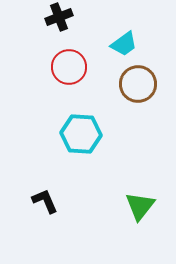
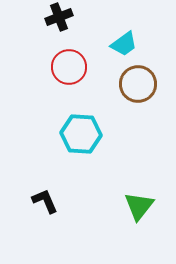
green triangle: moved 1 px left
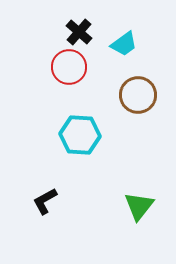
black cross: moved 20 px right, 15 px down; rotated 28 degrees counterclockwise
brown circle: moved 11 px down
cyan hexagon: moved 1 px left, 1 px down
black L-shape: rotated 96 degrees counterclockwise
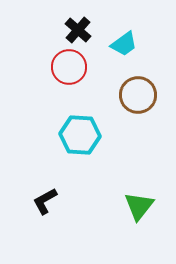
black cross: moved 1 px left, 2 px up
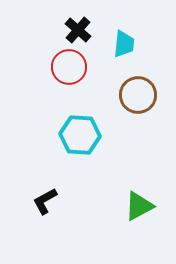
cyan trapezoid: rotated 48 degrees counterclockwise
green triangle: rotated 24 degrees clockwise
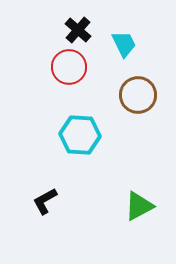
cyan trapezoid: rotated 32 degrees counterclockwise
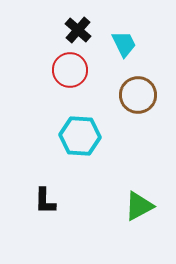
red circle: moved 1 px right, 3 px down
cyan hexagon: moved 1 px down
black L-shape: rotated 60 degrees counterclockwise
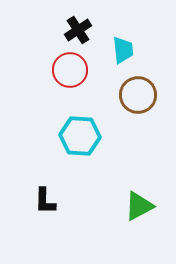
black cross: rotated 16 degrees clockwise
cyan trapezoid: moved 1 px left, 6 px down; rotated 20 degrees clockwise
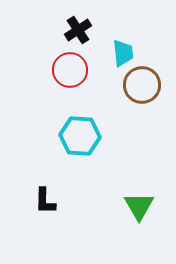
cyan trapezoid: moved 3 px down
brown circle: moved 4 px right, 10 px up
green triangle: rotated 32 degrees counterclockwise
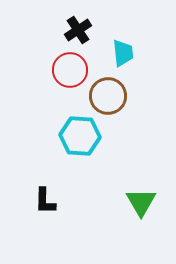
brown circle: moved 34 px left, 11 px down
green triangle: moved 2 px right, 4 px up
